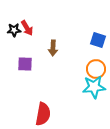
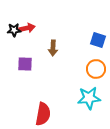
red arrow: rotated 70 degrees counterclockwise
cyan star: moved 5 px left, 11 px down
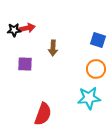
red semicircle: rotated 10 degrees clockwise
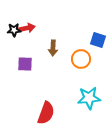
orange circle: moved 15 px left, 10 px up
red semicircle: moved 3 px right, 1 px up
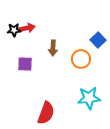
blue square: rotated 28 degrees clockwise
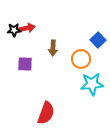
cyan star: moved 3 px right, 14 px up
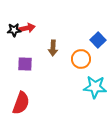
cyan star: moved 3 px right, 3 px down; rotated 10 degrees clockwise
red semicircle: moved 25 px left, 10 px up
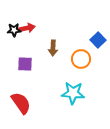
cyan star: moved 22 px left, 6 px down
red semicircle: rotated 55 degrees counterclockwise
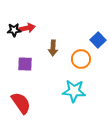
cyan star: moved 1 px right, 2 px up
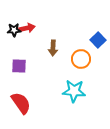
purple square: moved 6 px left, 2 px down
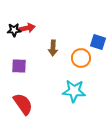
blue square: moved 2 px down; rotated 28 degrees counterclockwise
orange circle: moved 1 px up
red semicircle: moved 2 px right, 1 px down
